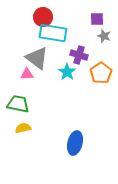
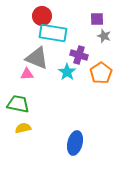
red circle: moved 1 px left, 1 px up
gray triangle: rotated 15 degrees counterclockwise
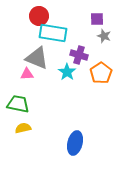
red circle: moved 3 px left
